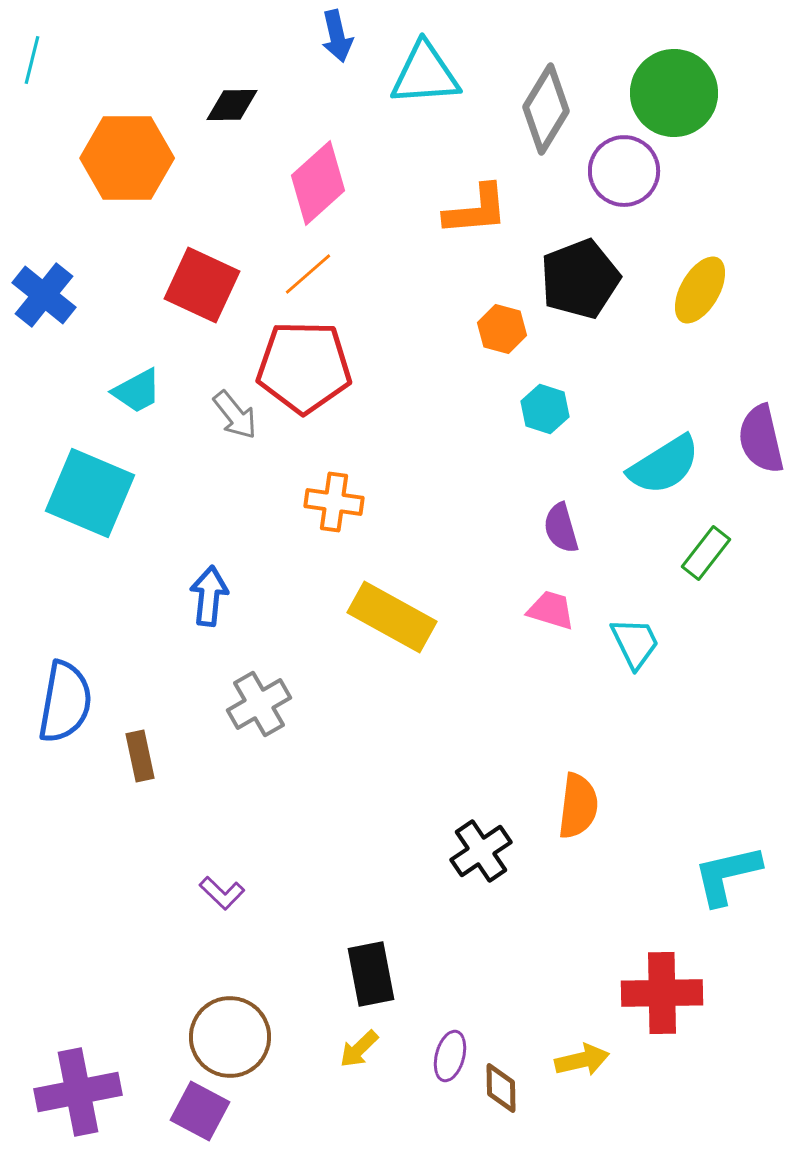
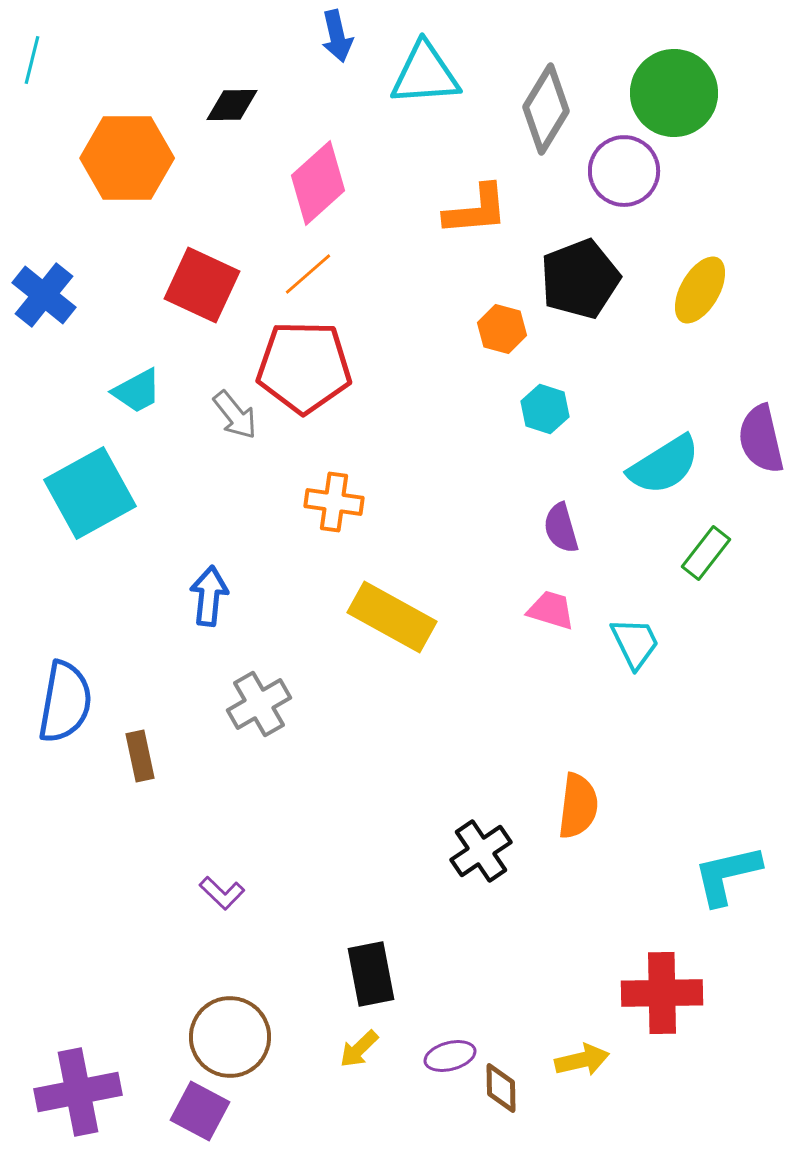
cyan square at (90, 493): rotated 38 degrees clockwise
purple ellipse at (450, 1056): rotated 60 degrees clockwise
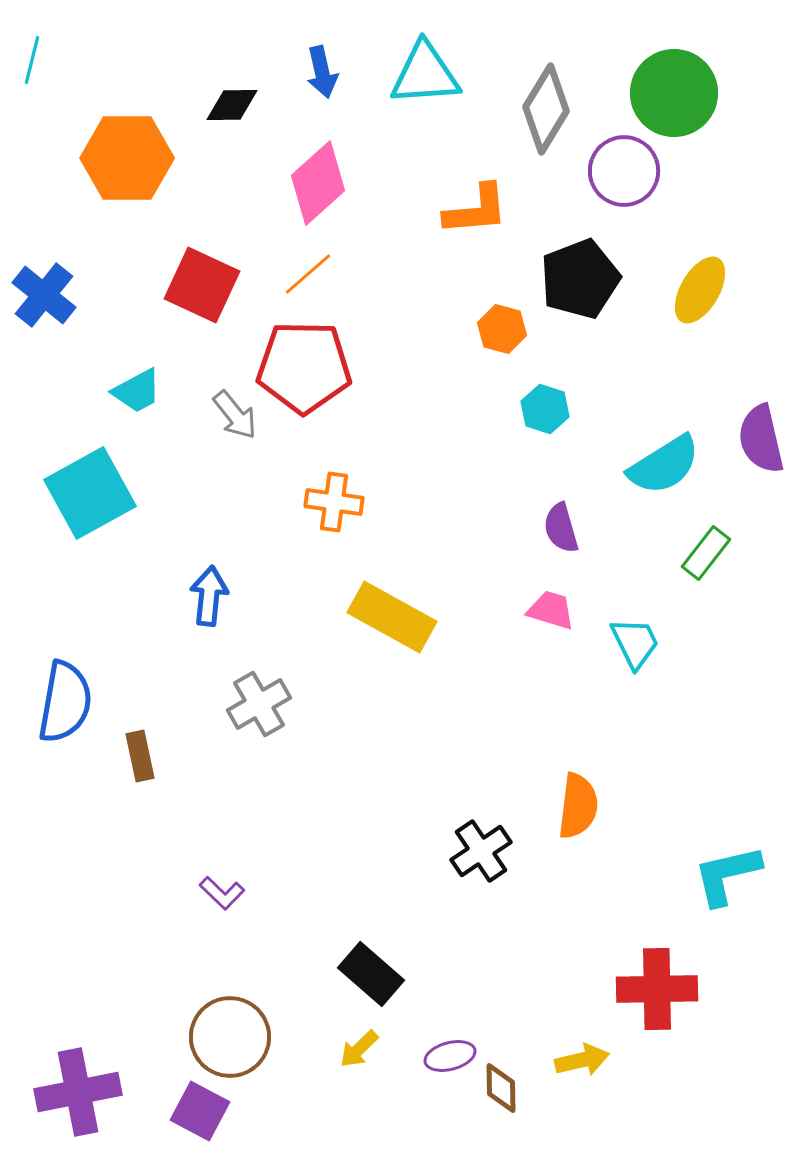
blue arrow at (337, 36): moved 15 px left, 36 px down
black rectangle at (371, 974): rotated 38 degrees counterclockwise
red cross at (662, 993): moved 5 px left, 4 px up
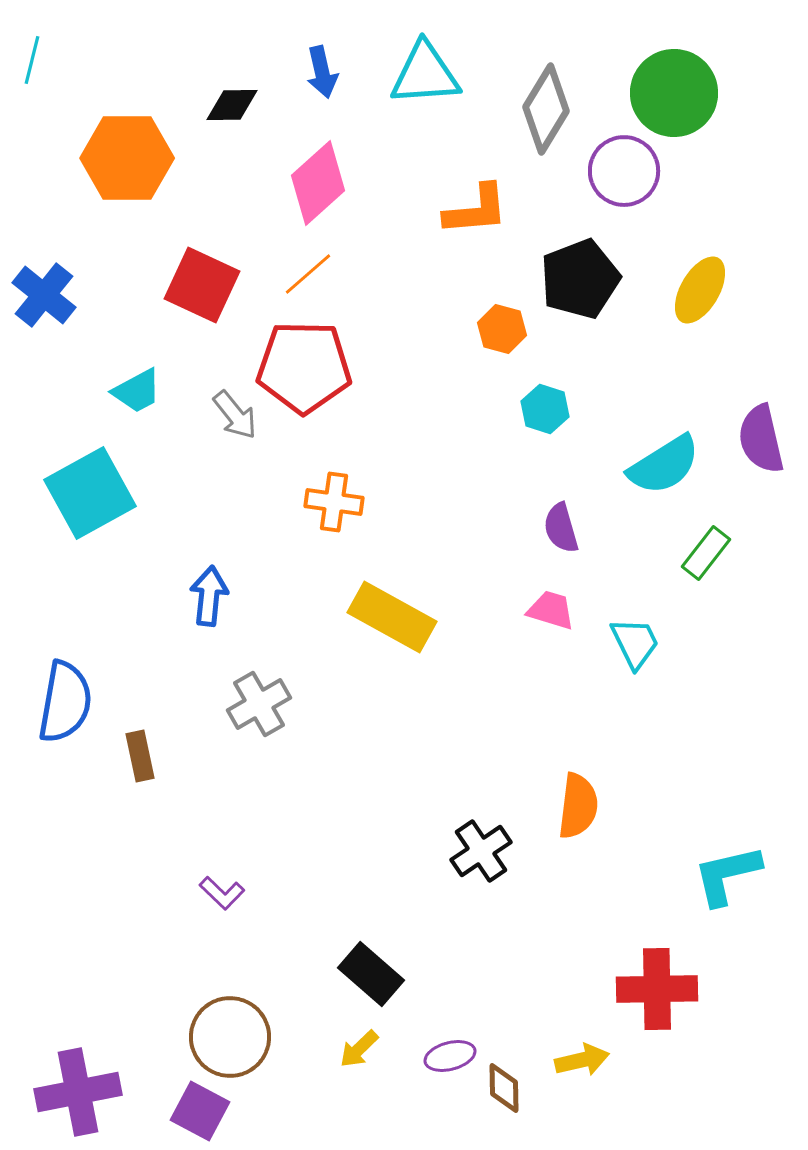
brown diamond at (501, 1088): moved 3 px right
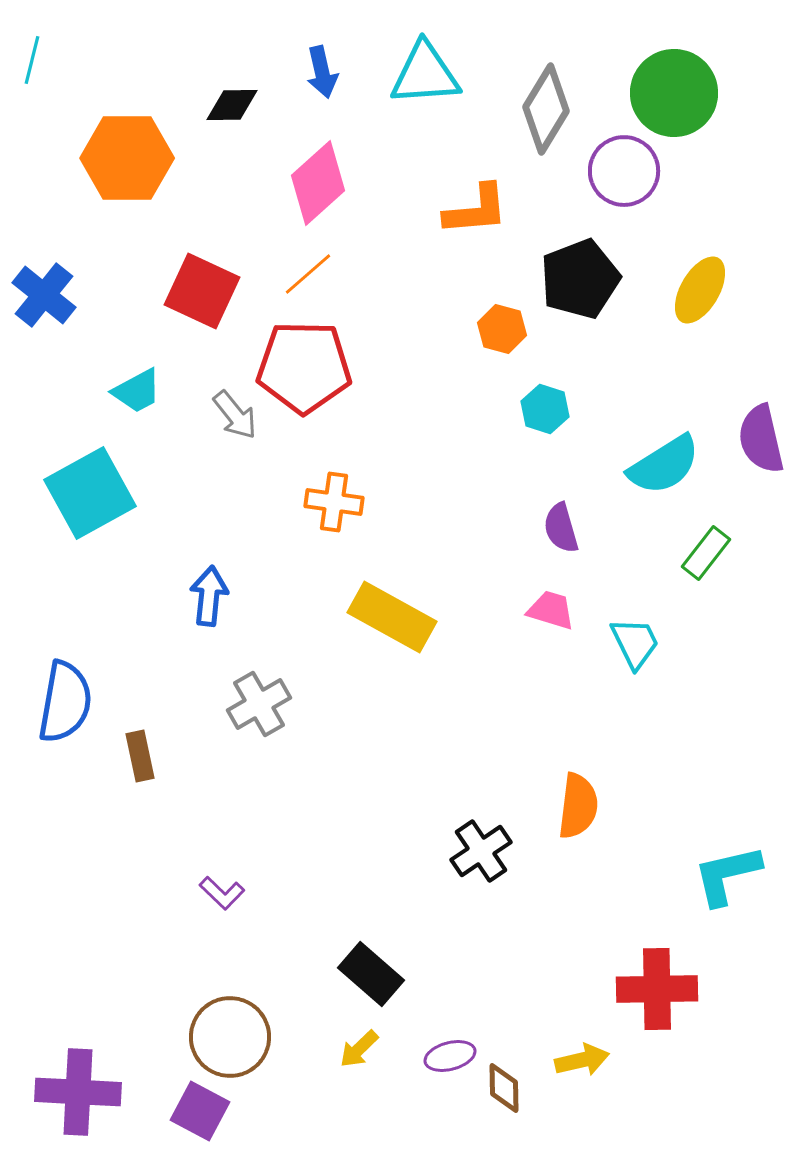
red square at (202, 285): moved 6 px down
purple cross at (78, 1092): rotated 14 degrees clockwise
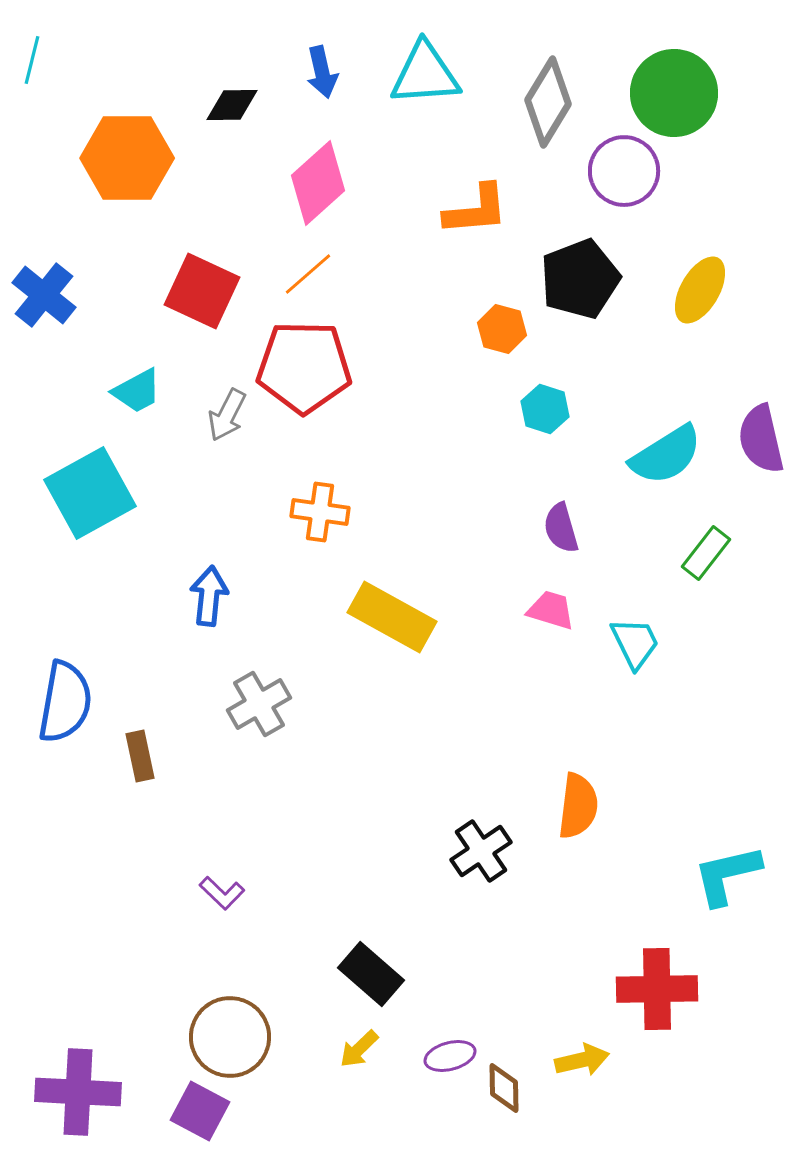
gray diamond at (546, 109): moved 2 px right, 7 px up
gray arrow at (235, 415): moved 8 px left; rotated 66 degrees clockwise
cyan semicircle at (664, 465): moved 2 px right, 10 px up
orange cross at (334, 502): moved 14 px left, 10 px down
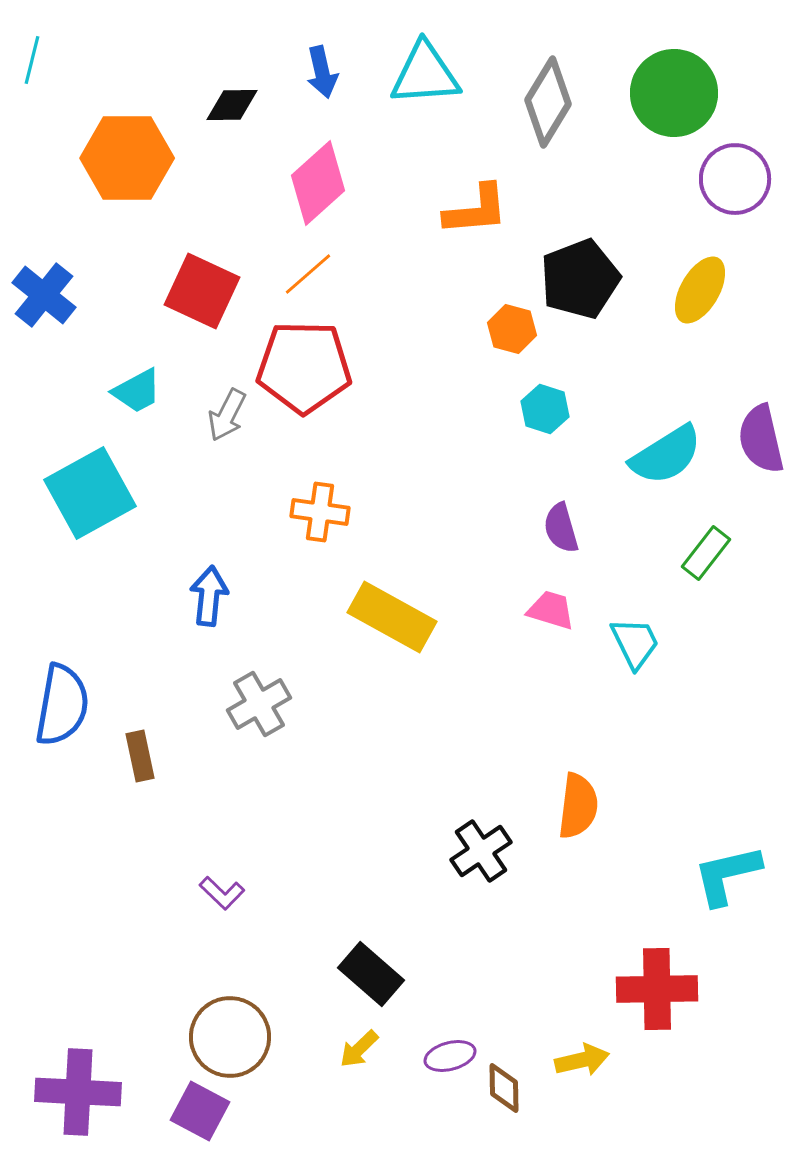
purple circle at (624, 171): moved 111 px right, 8 px down
orange hexagon at (502, 329): moved 10 px right
blue semicircle at (65, 702): moved 3 px left, 3 px down
